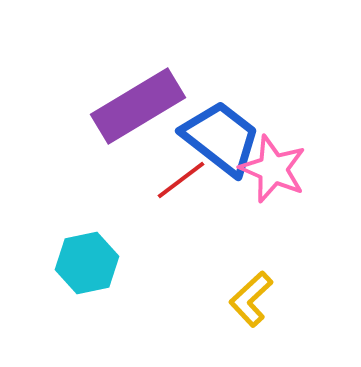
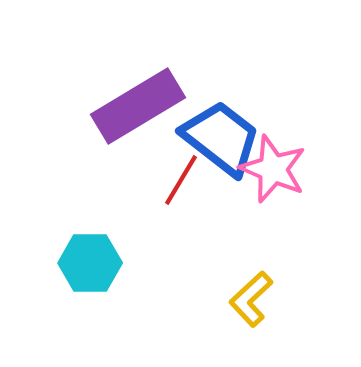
red line: rotated 22 degrees counterclockwise
cyan hexagon: moved 3 px right; rotated 12 degrees clockwise
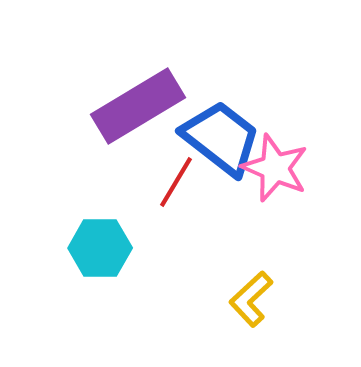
pink star: moved 2 px right, 1 px up
red line: moved 5 px left, 2 px down
cyan hexagon: moved 10 px right, 15 px up
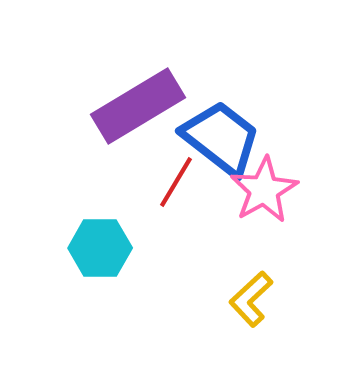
pink star: moved 11 px left, 22 px down; rotated 20 degrees clockwise
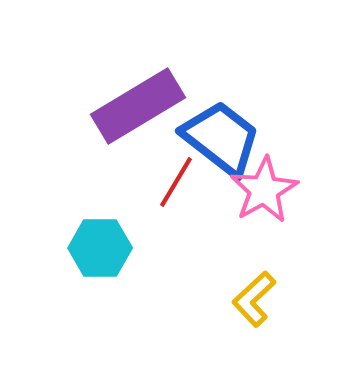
yellow L-shape: moved 3 px right
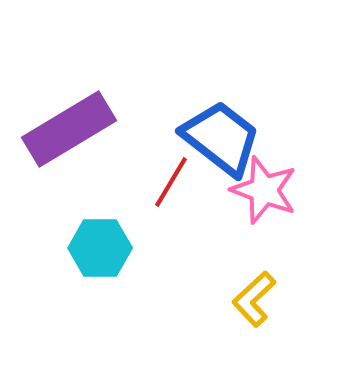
purple rectangle: moved 69 px left, 23 px down
red line: moved 5 px left
pink star: rotated 22 degrees counterclockwise
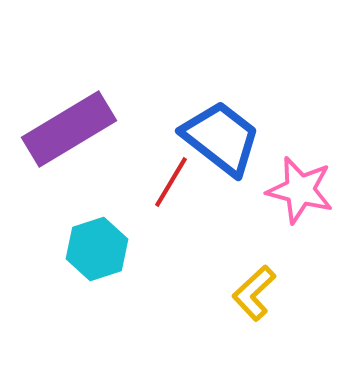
pink star: moved 36 px right; rotated 6 degrees counterclockwise
cyan hexagon: moved 3 px left, 1 px down; rotated 18 degrees counterclockwise
yellow L-shape: moved 6 px up
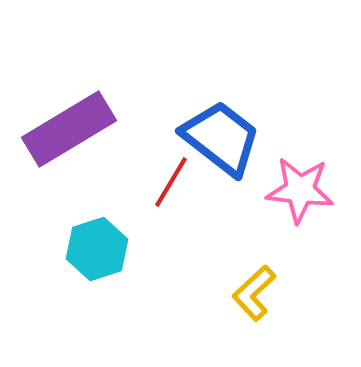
pink star: rotated 8 degrees counterclockwise
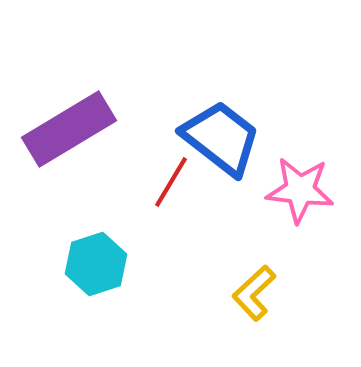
cyan hexagon: moved 1 px left, 15 px down
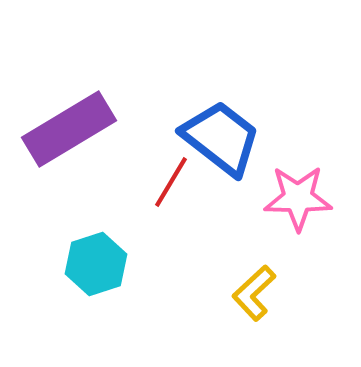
pink star: moved 2 px left, 8 px down; rotated 6 degrees counterclockwise
